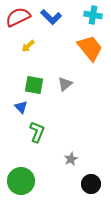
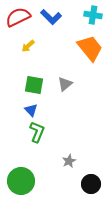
blue triangle: moved 10 px right, 3 px down
gray star: moved 2 px left, 2 px down
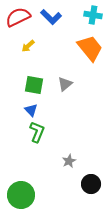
green circle: moved 14 px down
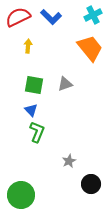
cyan cross: rotated 36 degrees counterclockwise
yellow arrow: rotated 136 degrees clockwise
gray triangle: rotated 21 degrees clockwise
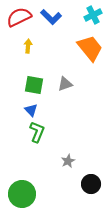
red semicircle: moved 1 px right
gray star: moved 1 px left
green circle: moved 1 px right, 1 px up
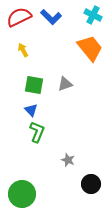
cyan cross: rotated 36 degrees counterclockwise
yellow arrow: moved 5 px left, 4 px down; rotated 32 degrees counterclockwise
gray star: moved 1 px up; rotated 24 degrees counterclockwise
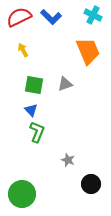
orange trapezoid: moved 2 px left, 3 px down; rotated 16 degrees clockwise
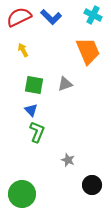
black circle: moved 1 px right, 1 px down
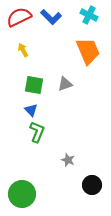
cyan cross: moved 4 px left
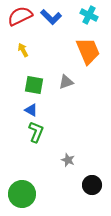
red semicircle: moved 1 px right, 1 px up
gray triangle: moved 1 px right, 2 px up
blue triangle: rotated 16 degrees counterclockwise
green L-shape: moved 1 px left
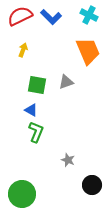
yellow arrow: rotated 48 degrees clockwise
green square: moved 3 px right
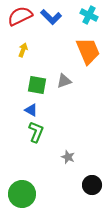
gray triangle: moved 2 px left, 1 px up
gray star: moved 3 px up
